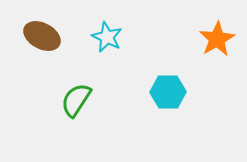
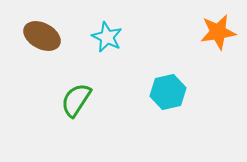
orange star: moved 1 px right, 7 px up; rotated 21 degrees clockwise
cyan hexagon: rotated 12 degrees counterclockwise
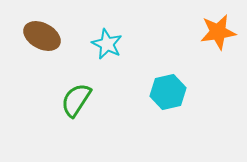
cyan star: moved 7 px down
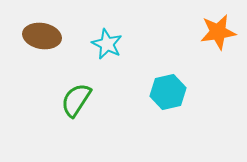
brown ellipse: rotated 18 degrees counterclockwise
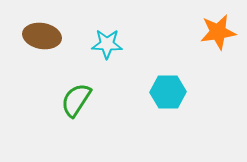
cyan star: rotated 24 degrees counterclockwise
cyan hexagon: rotated 12 degrees clockwise
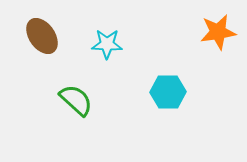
brown ellipse: rotated 45 degrees clockwise
green semicircle: rotated 99 degrees clockwise
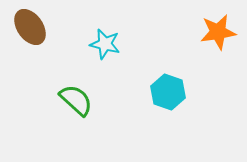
brown ellipse: moved 12 px left, 9 px up
cyan star: moved 2 px left; rotated 12 degrees clockwise
cyan hexagon: rotated 20 degrees clockwise
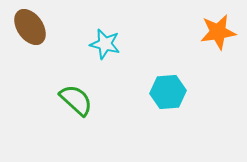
cyan hexagon: rotated 24 degrees counterclockwise
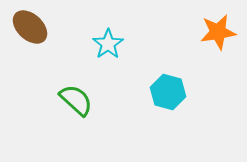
brown ellipse: rotated 12 degrees counterclockwise
cyan star: moved 3 px right; rotated 24 degrees clockwise
cyan hexagon: rotated 20 degrees clockwise
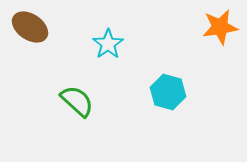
brown ellipse: rotated 9 degrees counterclockwise
orange star: moved 2 px right, 5 px up
green semicircle: moved 1 px right, 1 px down
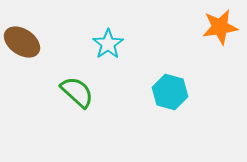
brown ellipse: moved 8 px left, 15 px down
cyan hexagon: moved 2 px right
green semicircle: moved 9 px up
